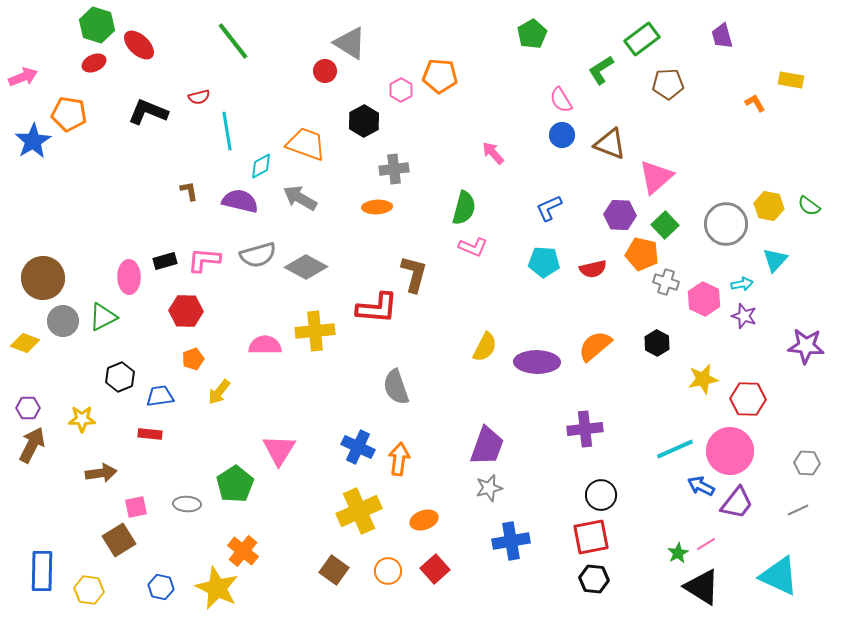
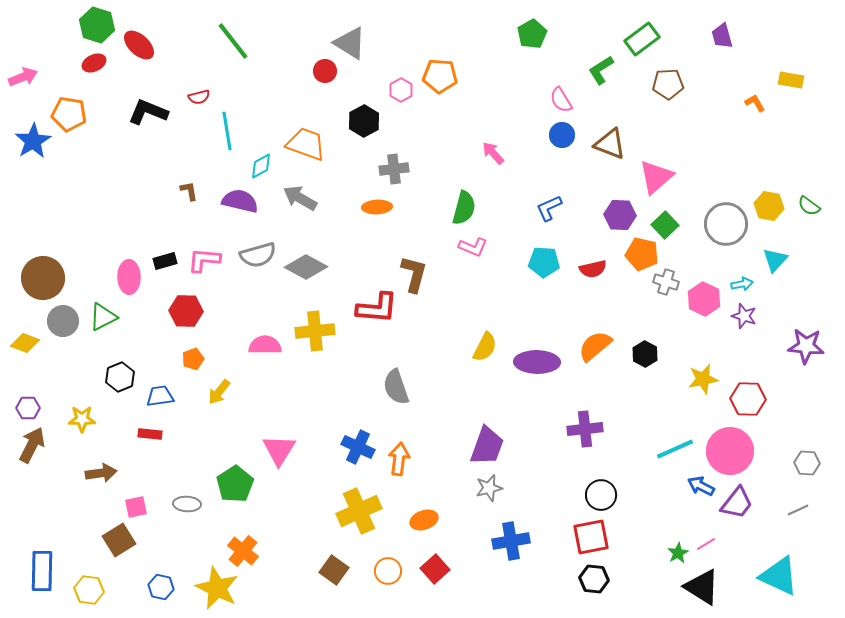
black hexagon at (657, 343): moved 12 px left, 11 px down
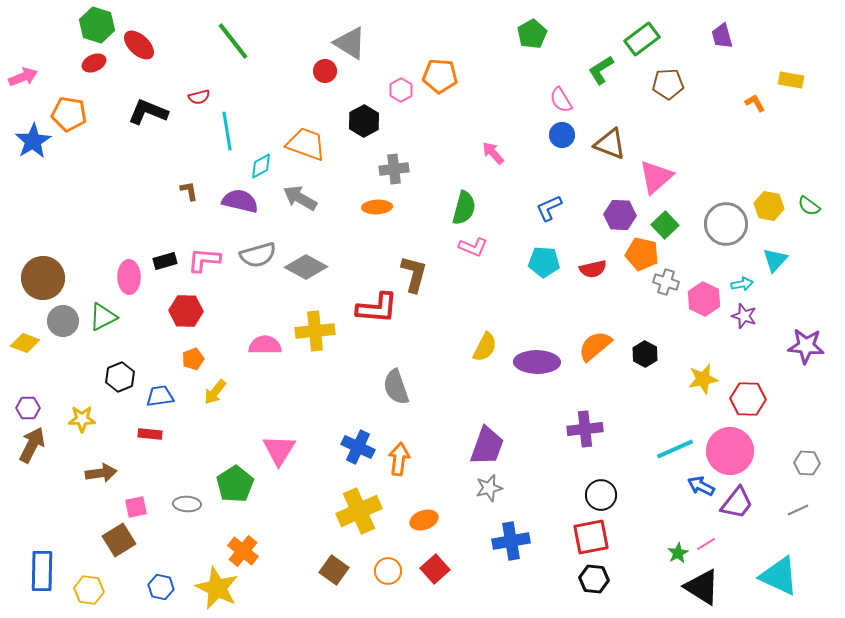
yellow arrow at (219, 392): moved 4 px left
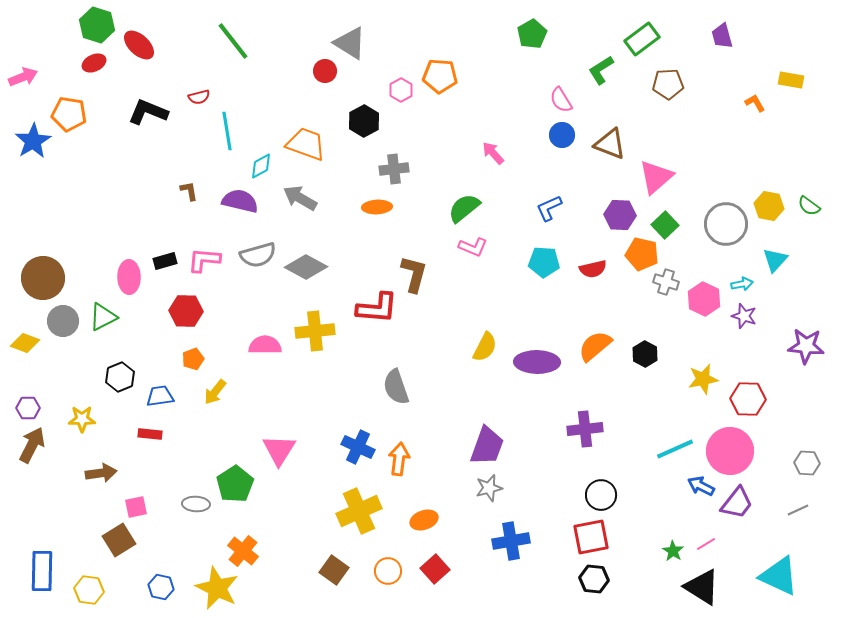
green semicircle at (464, 208): rotated 144 degrees counterclockwise
gray ellipse at (187, 504): moved 9 px right
green star at (678, 553): moved 5 px left, 2 px up; rotated 10 degrees counterclockwise
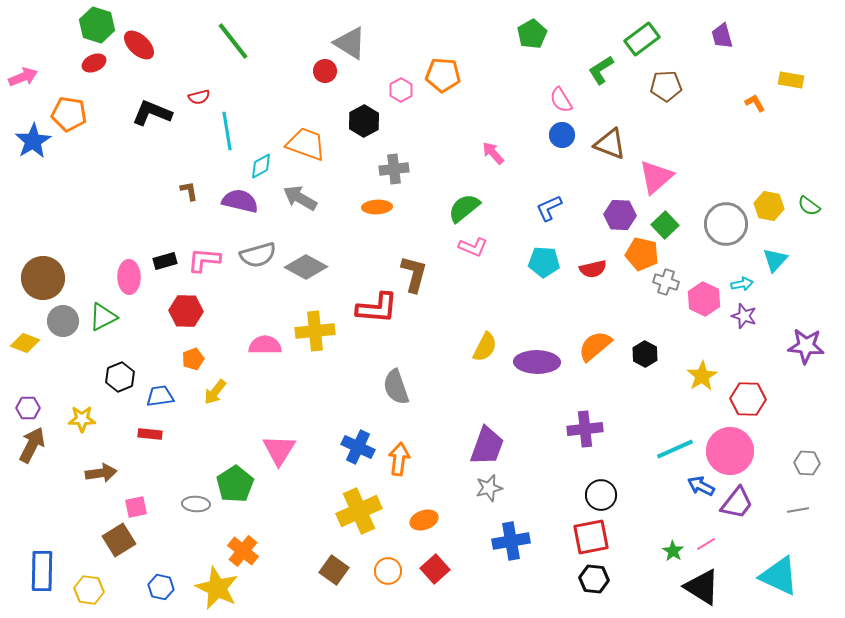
orange pentagon at (440, 76): moved 3 px right, 1 px up
brown pentagon at (668, 84): moved 2 px left, 2 px down
black L-shape at (148, 112): moved 4 px right, 1 px down
yellow star at (703, 379): moved 1 px left, 3 px up; rotated 20 degrees counterclockwise
gray line at (798, 510): rotated 15 degrees clockwise
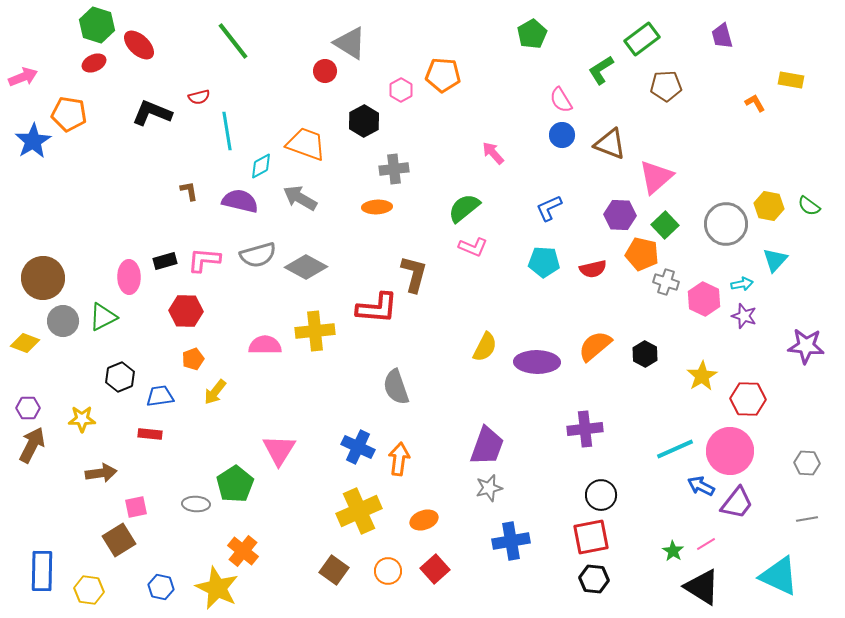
gray line at (798, 510): moved 9 px right, 9 px down
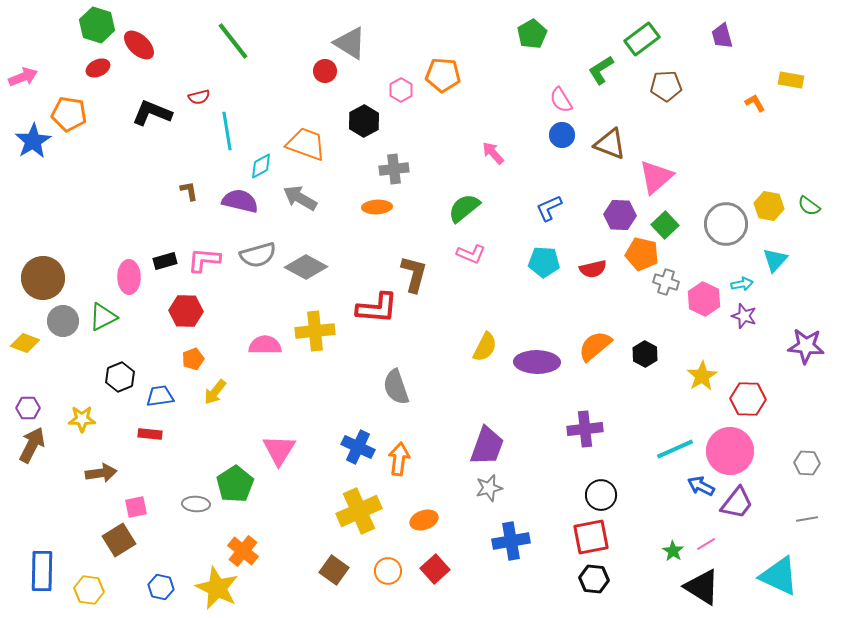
red ellipse at (94, 63): moved 4 px right, 5 px down
pink L-shape at (473, 247): moved 2 px left, 7 px down
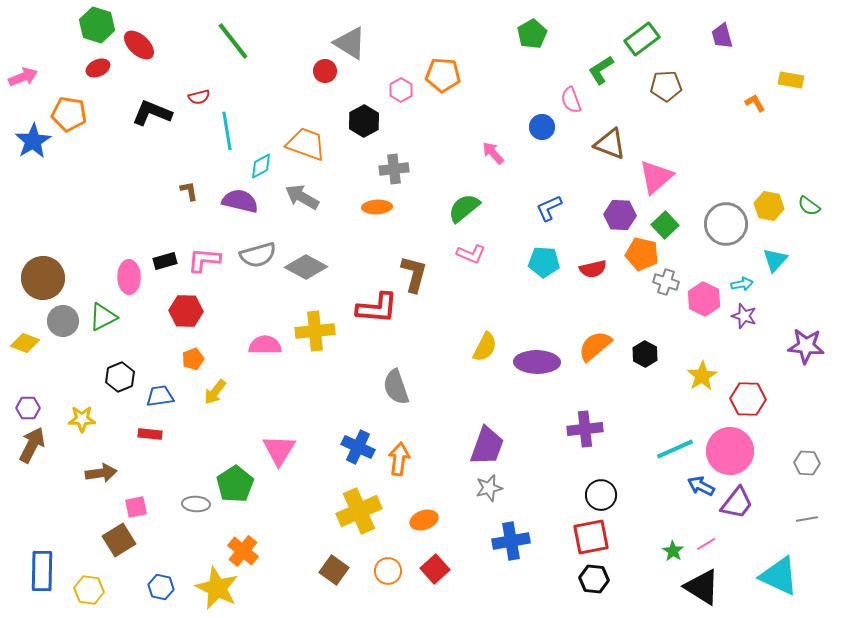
pink semicircle at (561, 100): moved 10 px right; rotated 12 degrees clockwise
blue circle at (562, 135): moved 20 px left, 8 px up
gray arrow at (300, 198): moved 2 px right, 1 px up
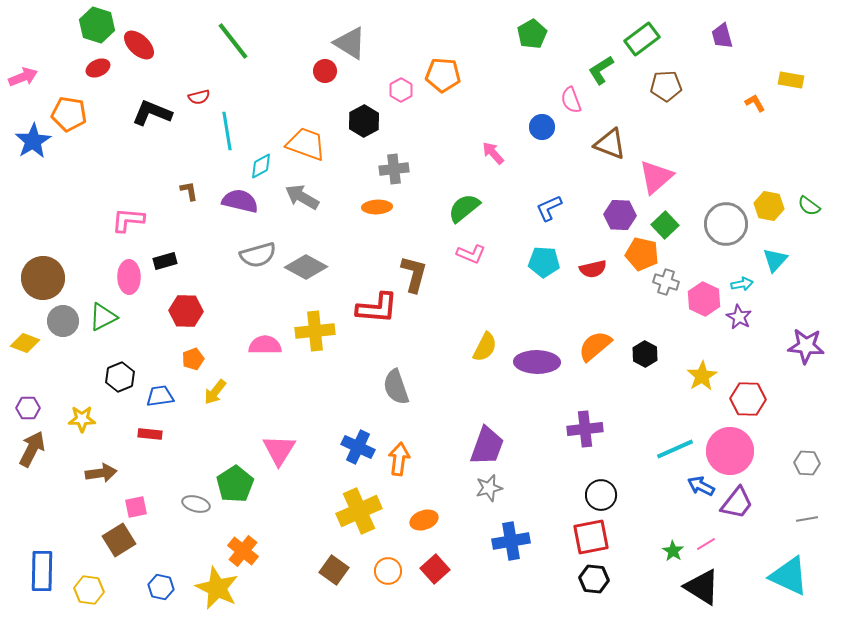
pink L-shape at (204, 260): moved 76 px left, 40 px up
purple star at (744, 316): moved 5 px left, 1 px down; rotated 10 degrees clockwise
brown arrow at (32, 445): moved 4 px down
gray ellipse at (196, 504): rotated 12 degrees clockwise
cyan triangle at (779, 576): moved 10 px right
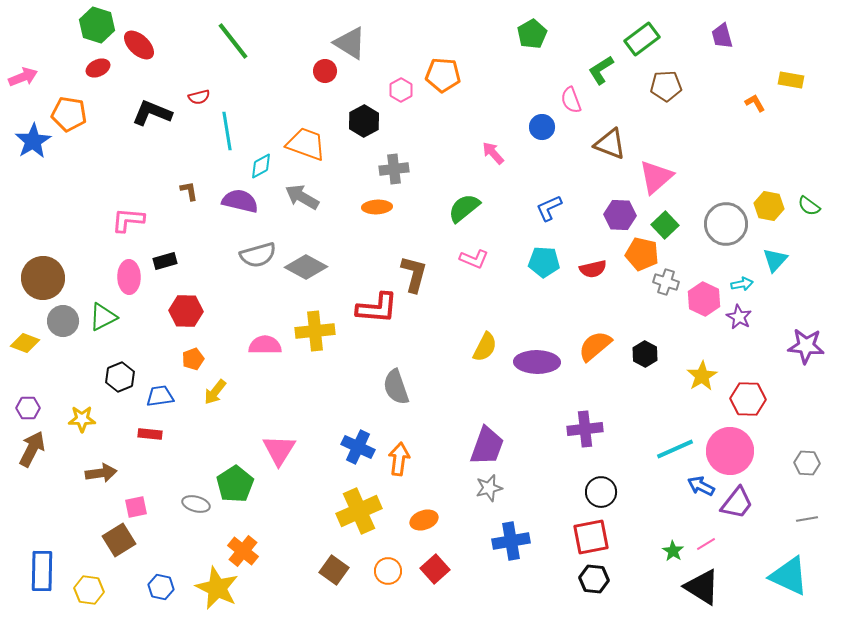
pink L-shape at (471, 254): moved 3 px right, 5 px down
black circle at (601, 495): moved 3 px up
